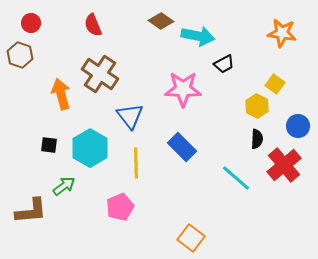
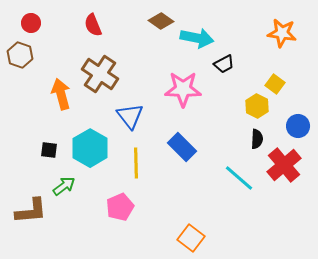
cyan arrow: moved 1 px left, 2 px down
black square: moved 5 px down
cyan line: moved 3 px right
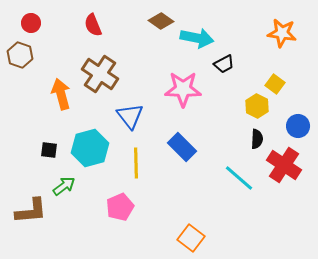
cyan hexagon: rotated 15 degrees clockwise
red cross: rotated 16 degrees counterclockwise
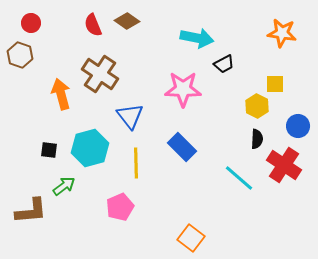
brown diamond: moved 34 px left
yellow square: rotated 36 degrees counterclockwise
